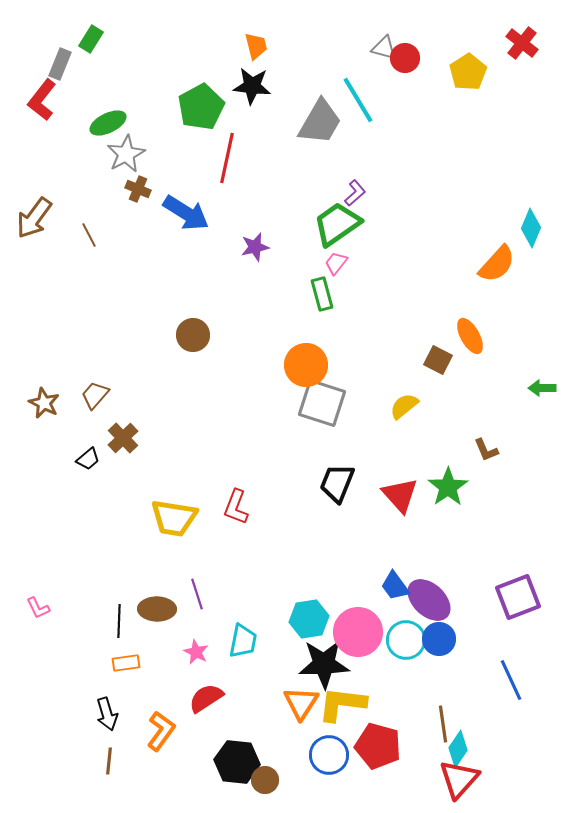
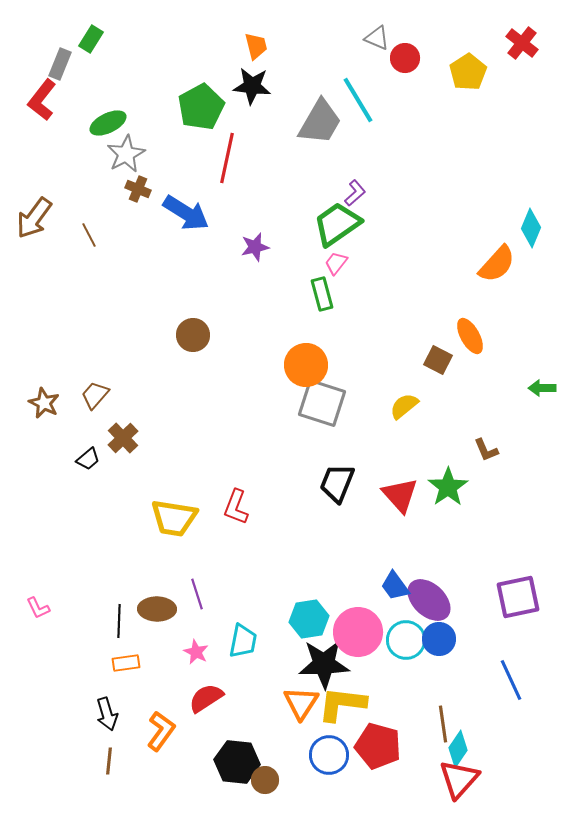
gray triangle at (384, 48): moved 7 px left, 10 px up; rotated 8 degrees clockwise
purple square at (518, 597): rotated 9 degrees clockwise
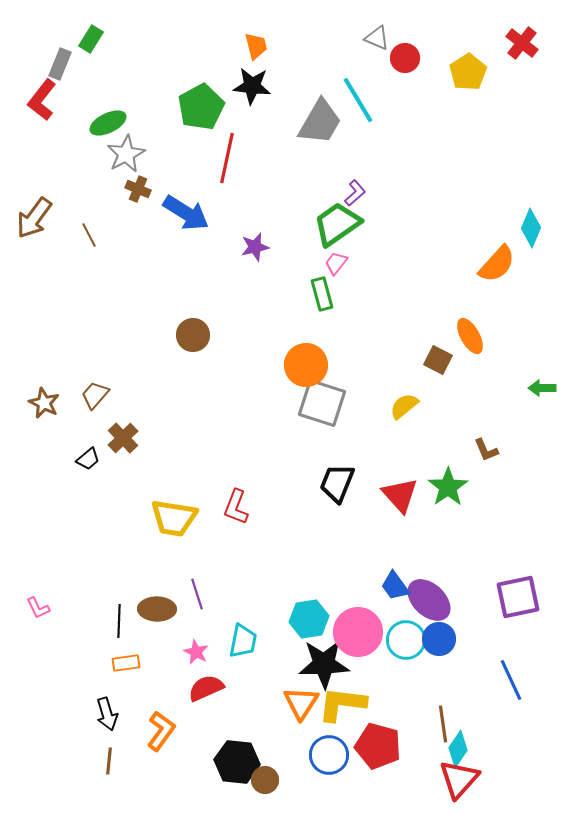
red semicircle at (206, 698): moved 10 px up; rotated 9 degrees clockwise
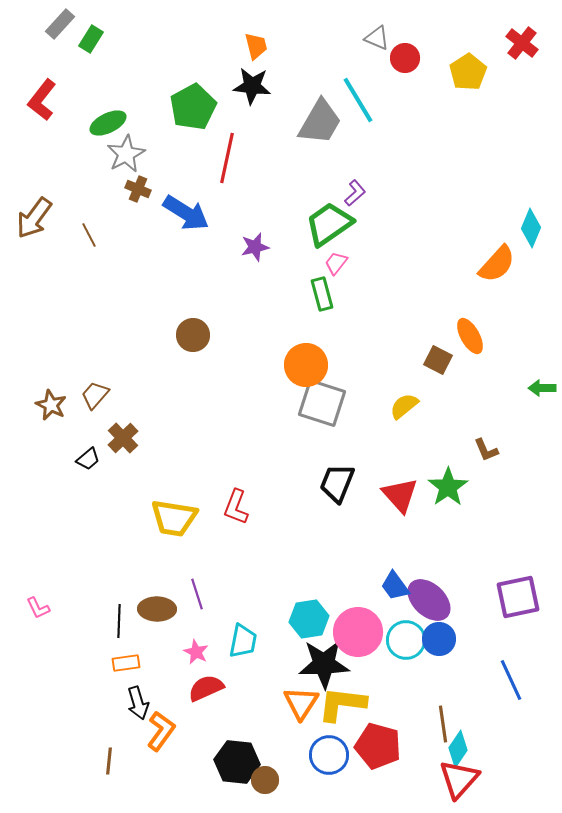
gray rectangle at (60, 64): moved 40 px up; rotated 20 degrees clockwise
green pentagon at (201, 107): moved 8 px left
green trapezoid at (337, 224): moved 8 px left
brown star at (44, 403): moved 7 px right, 2 px down
black arrow at (107, 714): moved 31 px right, 11 px up
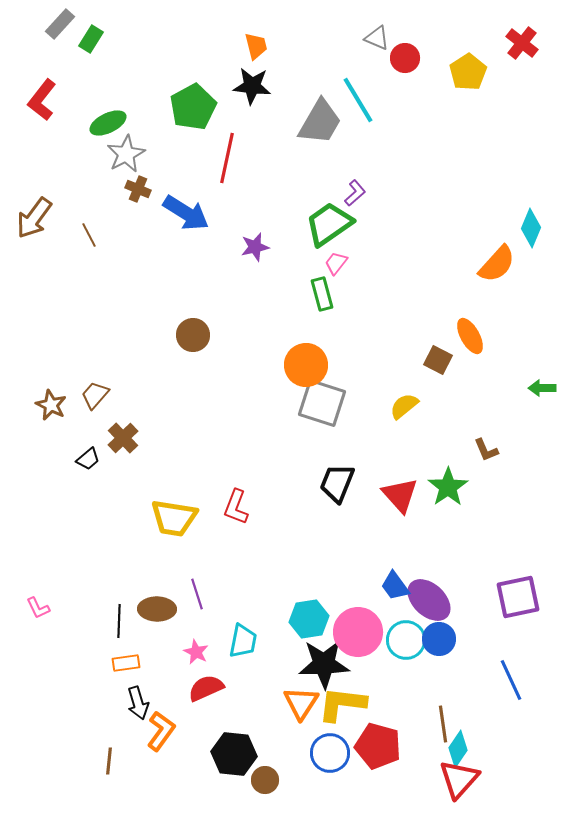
blue circle at (329, 755): moved 1 px right, 2 px up
black hexagon at (237, 762): moved 3 px left, 8 px up
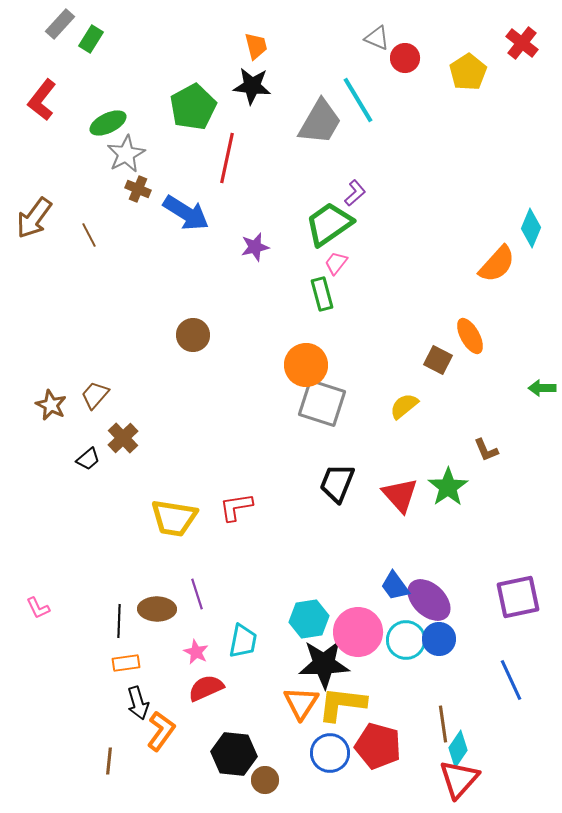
red L-shape at (236, 507): rotated 60 degrees clockwise
